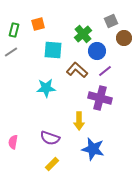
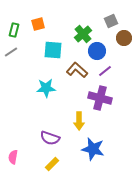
pink semicircle: moved 15 px down
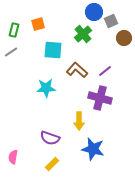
blue circle: moved 3 px left, 39 px up
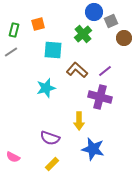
cyan star: rotated 12 degrees counterclockwise
purple cross: moved 1 px up
pink semicircle: rotated 72 degrees counterclockwise
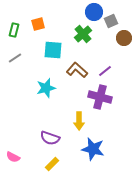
gray line: moved 4 px right, 6 px down
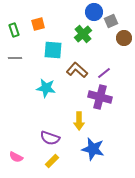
green rectangle: rotated 32 degrees counterclockwise
gray line: rotated 32 degrees clockwise
purple line: moved 1 px left, 2 px down
cyan star: rotated 24 degrees clockwise
pink semicircle: moved 3 px right
yellow rectangle: moved 3 px up
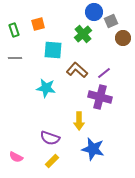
brown circle: moved 1 px left
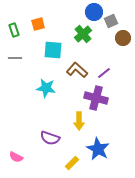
purple cross: moved 4 px left, 1 px down
blue star: moved 5 px right; rotated 15 degrees clockwise
yellow rectangle: moved 20 px right, 2 px down
